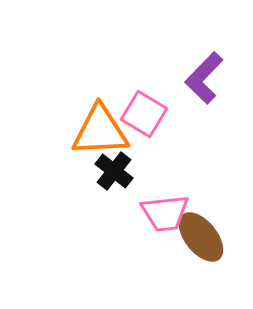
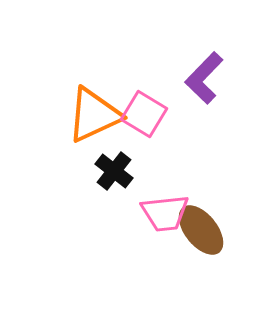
orange triangle: moved 6 px left, 16 px up; rotated 22 degrees counterclockwise
brown ellipse: moved 7 px up
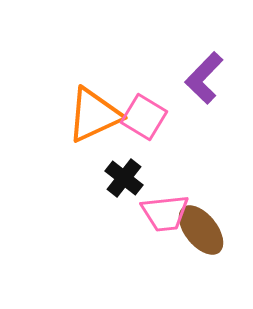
pink square: moved 3 px down
black cross: moved 10 px right, 7 px down
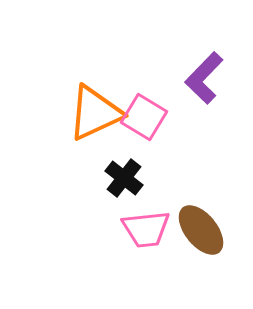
orange triangle: moved 1 px right, 2 px up
pink trapezoid: moved 19 px left, 16 px down
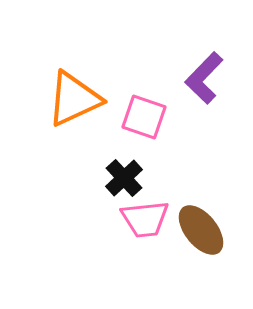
orange triangle: moved 21 px left, 14 px up
pink square: rotated 12 degrees counterclockwise
black cross: rotated 9 degrees clockwise
pink trapezoid: moved 1 px left, 10 px up
